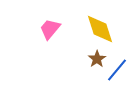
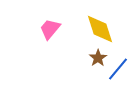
brown star: moved 1 px right, 1 px up
blue line: moved 1 px right, 1 px up
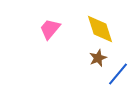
brown star: rotated 12 degrees clockwise
blue line: moved 5 px down
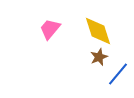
yellow diamond: moved 2 px left, 2 px down
brown star: moved 1 px right, 1 px up
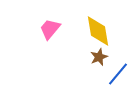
yellow diamond: rotated 8 degrees clockwise
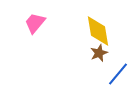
pink trapezoid: moved 15 px left, 6 px up
brown star: moved 4 px up
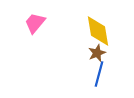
brown star: moved 2 px left
blue line: moved 19 px left; rotated 25 degrees counterclockwise
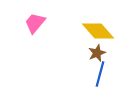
yellow diamond: rotated 32 degrees counterclockwise
blue line: moved 1 px right
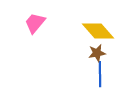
brown star: rotated 12 degrees clockwise
blue line: rotated 15 degrees counterclockwise
